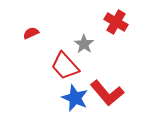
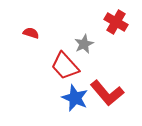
red semicircle: rotated 42 degrees clockwise
gray star: rotated 12 degrees clockwise
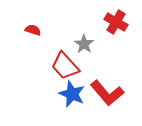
red semicircle: moved 2 px right, 3 px up
gray star: rotated 12 degrees counterclockwise
blue star: moved 3 px left, 4 px up
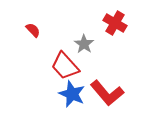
red cross: moved 1 px left, 1 px down
red semicircle: rotated 28 degrees clockwise
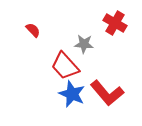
gray star: rotated 30 degrees counterclockwise
